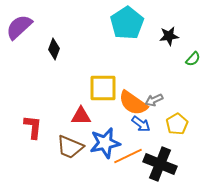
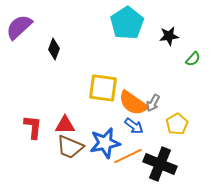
yellow square: rotated 8 degrees clockwise
gray arrow: moved 1 px left, 3 px down; rotated 36 degrees counterclockwise
red triangle: moved 16 px left, 9 px down
blue arrow: moved 7 px left, 2 px down
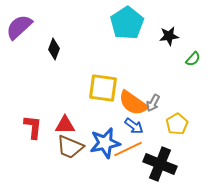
orange line: moved 7 px up
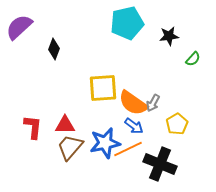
cyan pentagon: rotated 20 degrees clockwise
yellow square: rotated 12 degrees counterclockwise
brown trapezoid: rotated 108 degrees clockwise
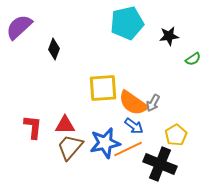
green semicircle: rotated 14 degrees clockwise
yellow pentagon: moved 1 px left, 11 px down
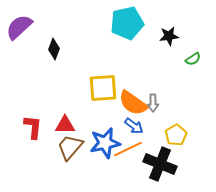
gray arrow: rotated 30 degrees counterclockwise
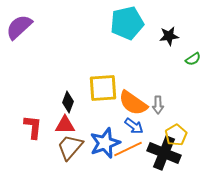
black diamond: moved 14 px right, 53 px down
gray arrow: moved 5 px right, 2 px down
blue star: rotated 8 degrees counterclockwise
black cross: moved 4 px right, 11 px up
